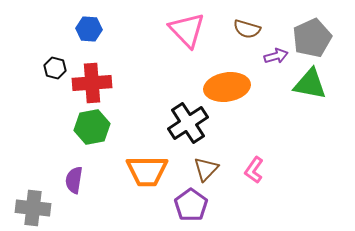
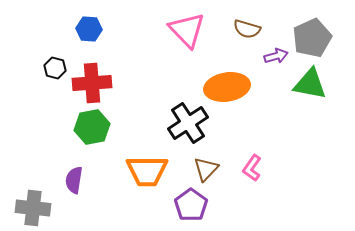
pink L-shape: moved 2 px left, 2 px up
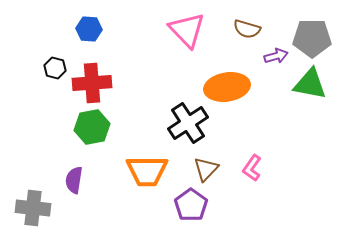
gray pentagon: rotated 24 degrees clockwise
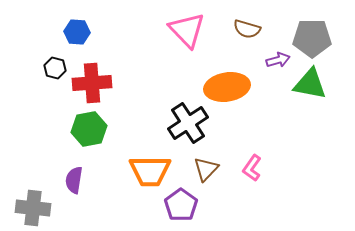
blue hexagon: moved 12 px left, 3 px down
purple arrow: moved 2 px right, 4 px down
green hexagon: moved 3 px left, 2 px down
orange trapezoid: moved 3 px right
purple pentagon: moved 10 px left
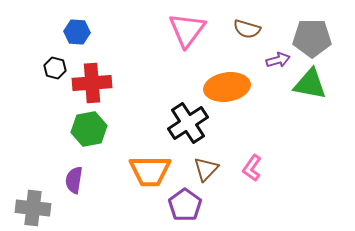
pink triangle: rotated 21 degrees clockwise
purple pentagon: moved 4 px right
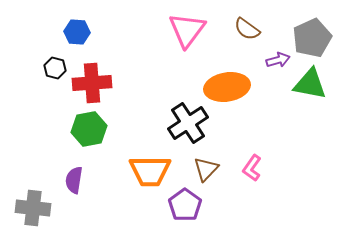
brown semicircle: rotated 20 degrees clockwise
gray pentagon: rotated 24 degrees counterclockwise
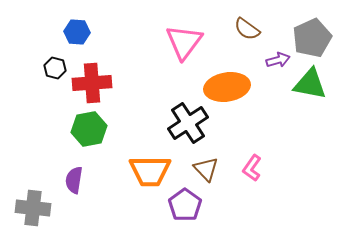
pink triangle: moved 3 px left, 12 px down
brown triangle: rotated 28 degrees counterclockwise
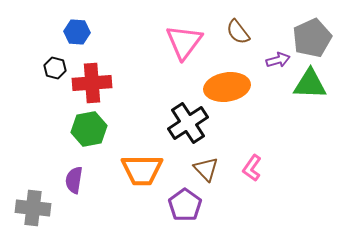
brown semicircle: moved 9 px left, 3 px down; rotated 16 degrees clockwise
green triangle: rotated 9 degrees counterclockwise
orange trapezoid: moved 8 px left, 1 px up
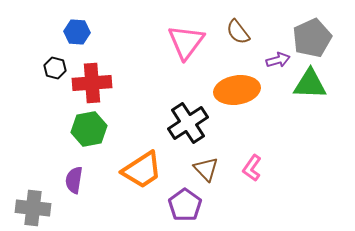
pink triangle: moved 2 px right
orange ellipse: moved 10 px right, 3 px down
orange trapezoid: rotated 33 degrees counterclockwise
